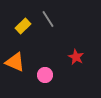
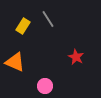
yellow rectangle: rotated 14 degrees counterclockwise
pink circle: moved 11 px down
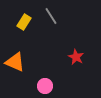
gray line: moved 3 px right, 3 px up
yellow rectangle: moved 1 px right, 4 px up
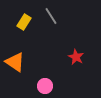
orange triangle: rotated 10 degrees clockwise
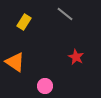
gray line: moved 14 px right, 2 px up; rotated 18 degrees counterclockwise
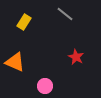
orange triangle: rotated 10 degrees counterclockwise
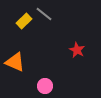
gray line: moved 21 px left
yellow rectangle: moved 1 px up; rotated 14 degrees clockwise
red star: moved 1 px right, 7 px up
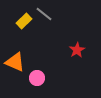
red star: rotated 14 degrees clockwise
pink circle: moved 8 px left, 8 px up
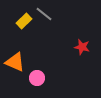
red star: moved 5 px right, 3 px up; rotated 28 degrees counterclockwise
